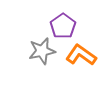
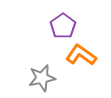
gray star: moved 27 px down
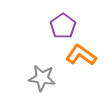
gray star: rotated 20 degrees clockwise
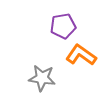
purple pentagon: rotated 25 degrees clockwise
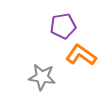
gray star: moved 1 px up
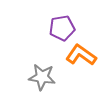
purple pentagon: moved 1 px left, 2 px down
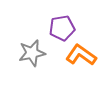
gray star: moved 10 px left, 24 px up; rotated 20 degrees counterclockwise
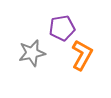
orange L-shape: moved 1 px right; rotated 84 degrees clockwise
